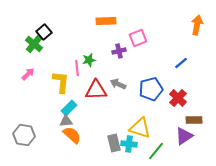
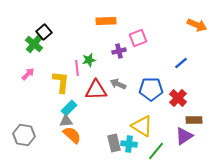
orange arrow: rotated 102 degrees clockwise
blue pentagon: rotated 15 degrees clockwise
yellow triangle: moved 2 px right, 2 px up; rotated 15 degrees clockwise
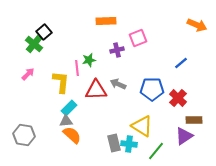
purple cross: moved 2 px left, 1 px up
blue pentagon: moved 1 px right
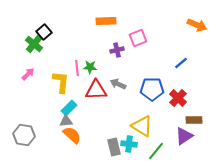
green star: moved 1 px right, 7 px down; rotated 16 degrees clockwise
gray rectangle: moved 4 px down
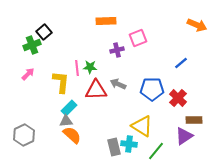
green cross: moved 2 px left, 1 px down; rotated 30 degrees clockwise
gray hexagon: rotated 25 degrees clockwise
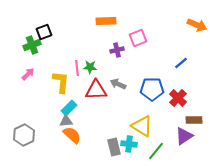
black square: rotated 21 degrees clockwise
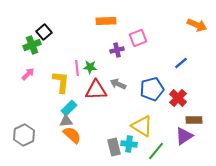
black square: rotated 21 degrees counterclockwise
blue pentagon: rotated 15 degrees counterclockwise
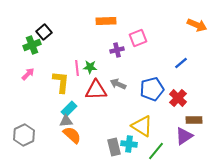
cyan rectangle: moved 1 px down
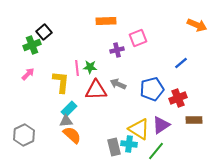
red cross: rotated 24 degrees clockwise
yellow triangle: moved 3 px left, 3 px down
purple triangle: moved 23 px left, 11 px up
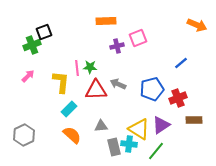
black square: rotated 21 degrees clockwise
purple cross: moved 4 px up
pink arrow: moved 2 px down
gray triangle: moved 35 px right, 5 px down
